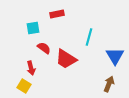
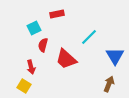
cyan square: moved 1 px right; rotated 16 degrees counterclockwise
cyan line: rotated 30 degrees clockwise
red semicircle: moved 1 px left, 3 px up; rotated 112 degrees counterclockwise
red trapezoid: rotated 10 degrees clockwise
red arrow: moved 1 px up
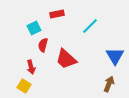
cyan line: moved 1 px right, 11 px up
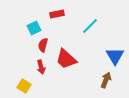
red arrow: moved 10 px right
brown arrow: moved 3 px left, 4 px up
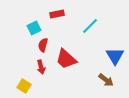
brown arrow: rotated 105 degrees clockwise
